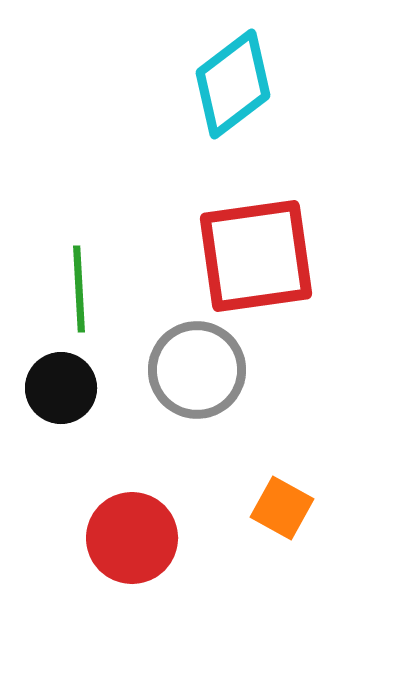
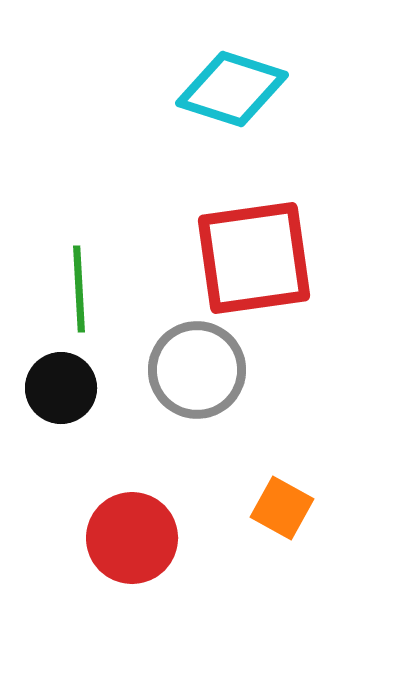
cyan diamond: moved 1 px left, 5 px down; rotated 55 degrees clockwise
red square: moved 2 px left, 2 px down
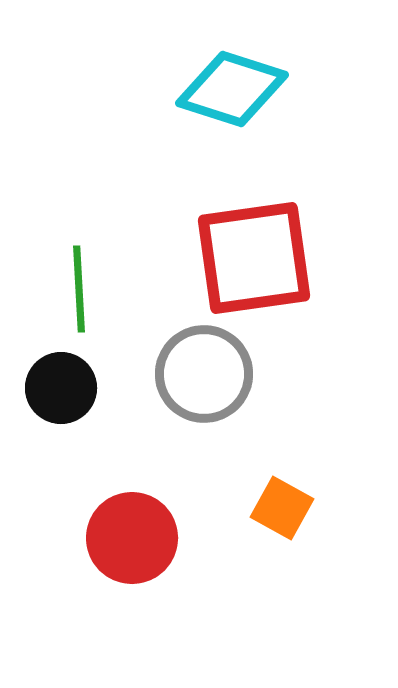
gray circle: moved 7 px right, 4 px down
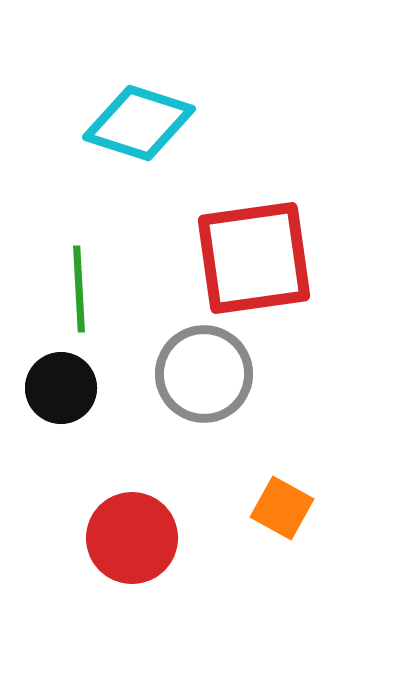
cyan diamond: moved 93 px left, 34 px down
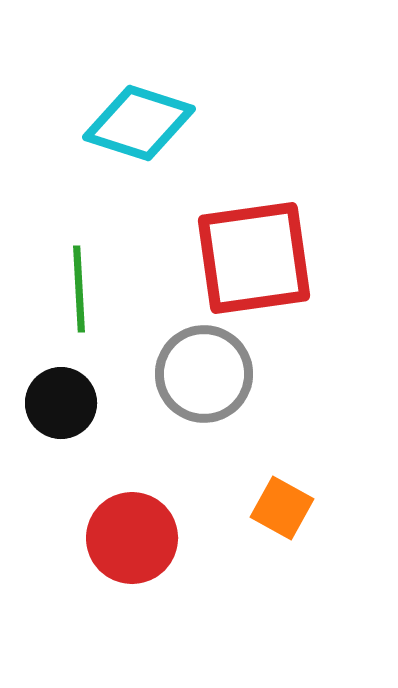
black circle: moved 15 px down
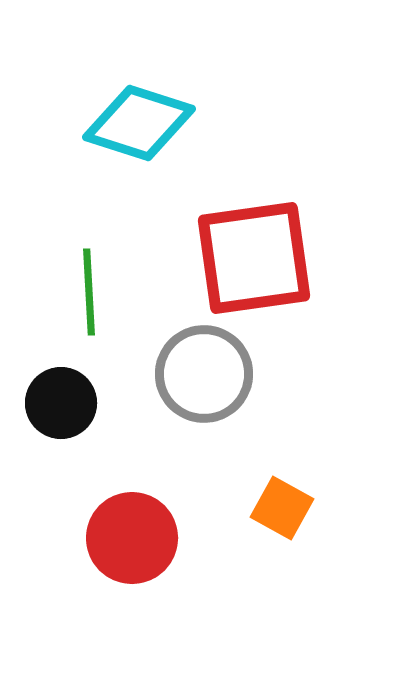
green line: moved 10 px right, 3 px down
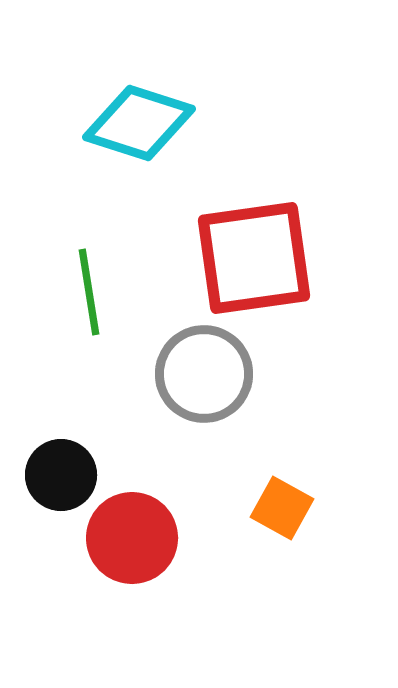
green line: rotated 6 degrees counterclockwise
black circle: moved 72 px down
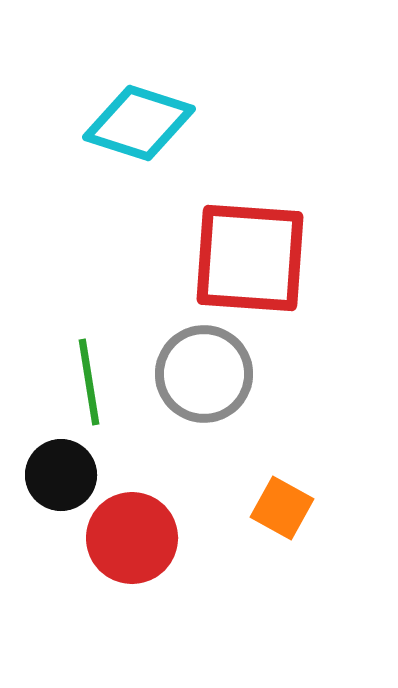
red square: moved 4 px left; rotated 12 degrees clockwise
green line: moved 90 px down
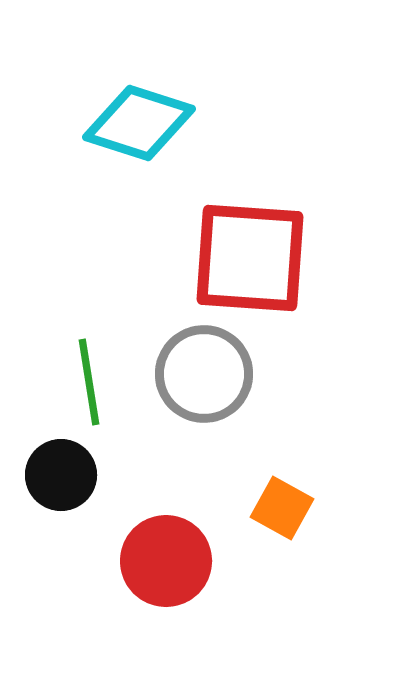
red circle: moved 34 px right, 23 px down
